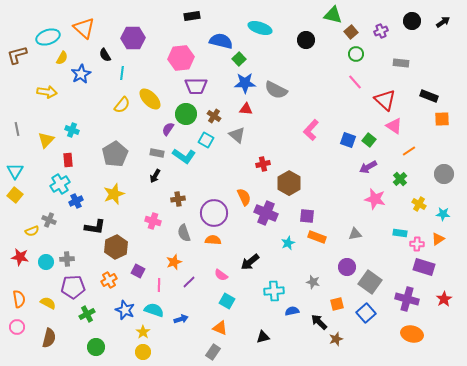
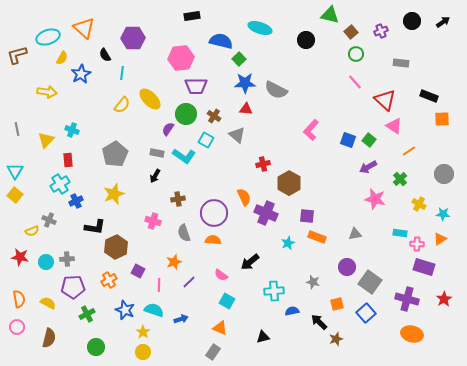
green triangle at (333, 15): moved 3 px left
orange triangle at (438, 239): moved 2 px right
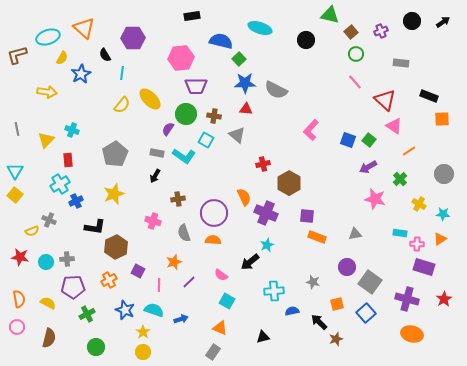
brown cross at (214, 116): rotated 24 degrees counterclockwise
cyan star at (288, 243): moved 21 px left, 2 px down
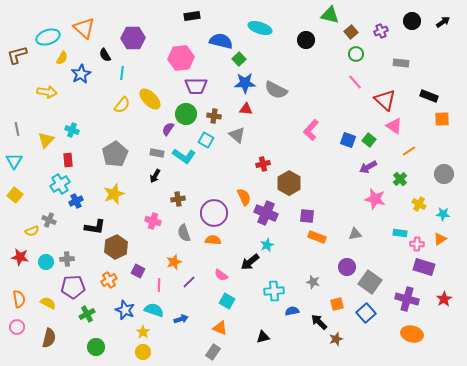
cyan triangle at (15, 171): moved 1 px left, 10 px up
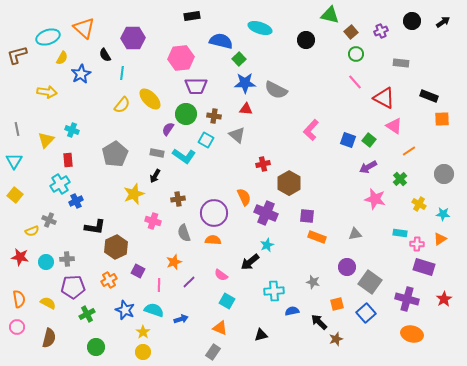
red triangle at (385, 100): moved 1 px left, 2 px up; rotated 15 degrees counterclockwise
yellow star at (114, 194): moved 20 px right
black triangle at (263, 337): moved 2 px left, 2 px up
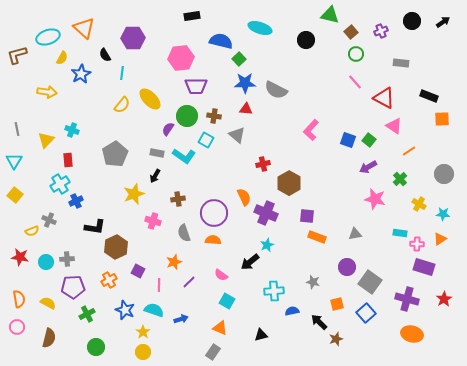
green circle at (186, 114): moved 1 px right, 2 px down
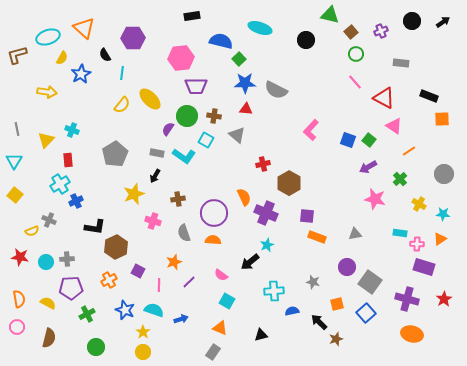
purple pentagon at (73, 287): moved 2 px left, 1 px down
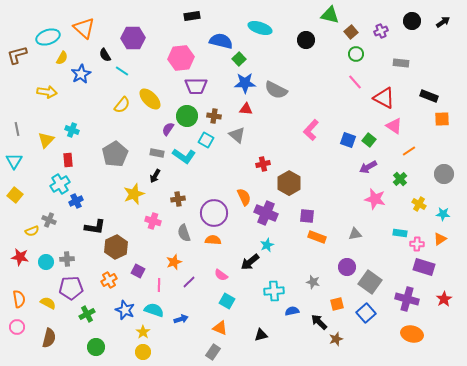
cyan line at (122, 73): moved 2 px up; rotated 64 degrees counterclockwise
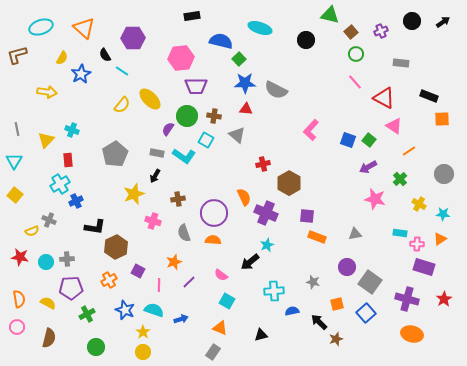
cyan ellipse at (48, 37): moved 7 px left, 10 px up
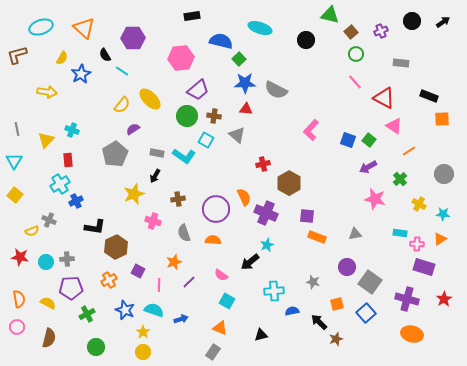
purple trapezoid at (196, 86): moved 2 px right, 4 px down; rotated 40 degrees counterclockwise
purple semicircle at (168, 129): moved 35 px left; rotated 24 degrees clockwise
purple circle at (214, 213): moved 2 px right, 4 px up
